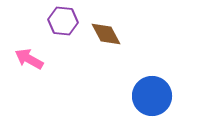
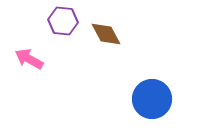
blue circle: moved 3 px down
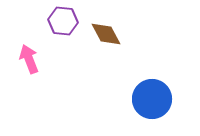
pink arrow: rotated 40 degrees clockwise
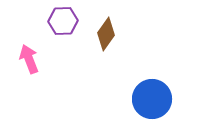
purple hexagon: rotated 8 degrees counterclockwise
brown diamond: rotated 64 degrees clockwise
